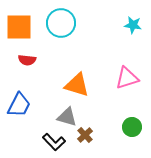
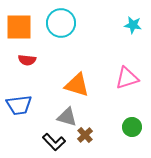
blue trapezoid: rotated 56 degrees clockwise
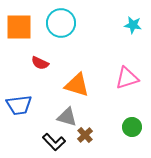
red semicircle: moved 13 px right, 3 px down; rotated 18 degrees clockwise
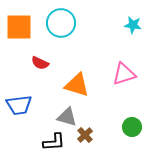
pink triangle: moved 3 px left, 4 px up
black L-shape: rotated 50 degrees counterclockwise
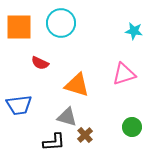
cyan star: moved 1 px right, 6 px down
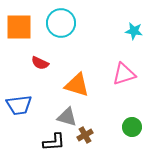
brown cross: rotated 14 degrees clockwise
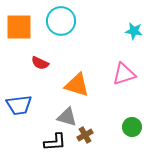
cyan circle: moved 2 px up
black L-shape: moved 1 px right
